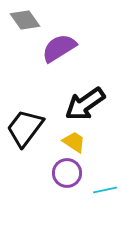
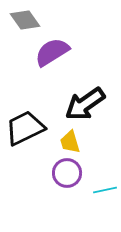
purple semicircle: moved 7 px left, 4 px down
black trapezoid: rotated 27 degrees clockwise
yellow trapezoid: moved 4 px left; rotated 140 degrees counterclockwise
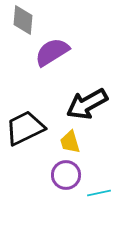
gray diamond: moved 2 px left; rotated 40 degrees clockwise
black arrow: moved 2 px right; rotated 6 degrees clockwise
purple circle: moved 1 px left, 2 px down
cyan line: moved 6 px left, 3 px down
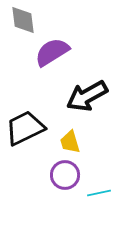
gray diamond: rotated 12 degrees counterclockwise
black arrow: moved 8 px up
purple circle: moved 1 px left
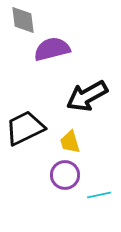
purple semicircle: moved 3 px up; rotated 18 degrees clockwise
cyan line: moved 2 px down
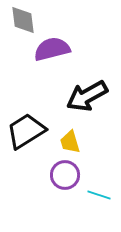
black trapezoid: moved 1 px right, 3 px down; rotated 6 degrees counterclockwise
cyan line: rotated 30 degrees clockwise
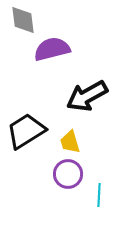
purple circle: moved 3 px right, 1 px up
cyan line: rotated 75 degrees clockwise
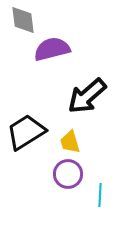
black arrow: rotated 12 degrees counterclockwise
black trapezoid: moved 1 px down
cyan line: moved 1 px right
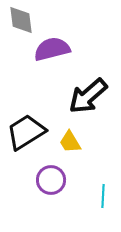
gray diamond: moved 2 px left
black arrow: moved 1 px right
yellow trapezoid: rotated 15 degrees counterclockwise
purple circle: moved 17 px left, 6 px down
cyan line: moved 3 px right, 1 px down
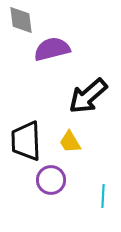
black trapezoid: moved 9 px down; rotated 60 degrees counterclockwise
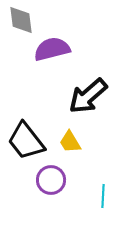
black trapezoid: rotated 36 degrees counterclockwise
